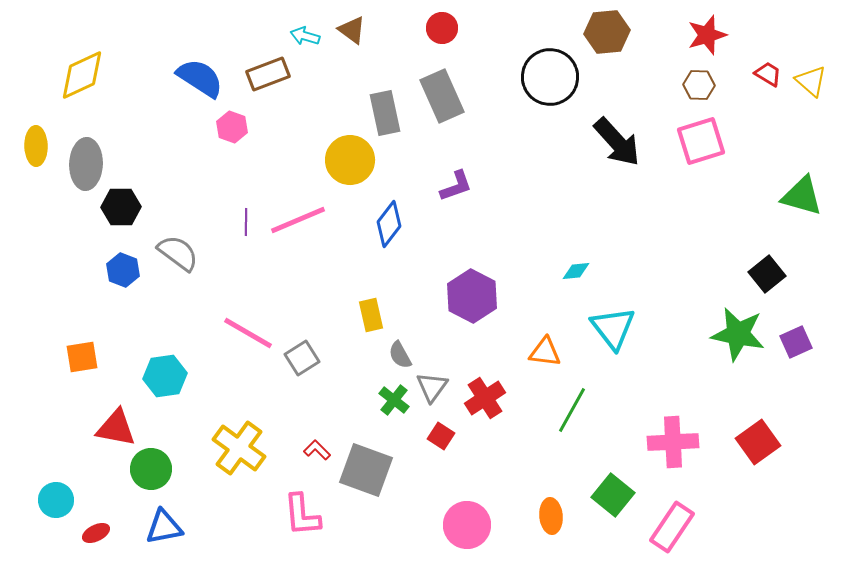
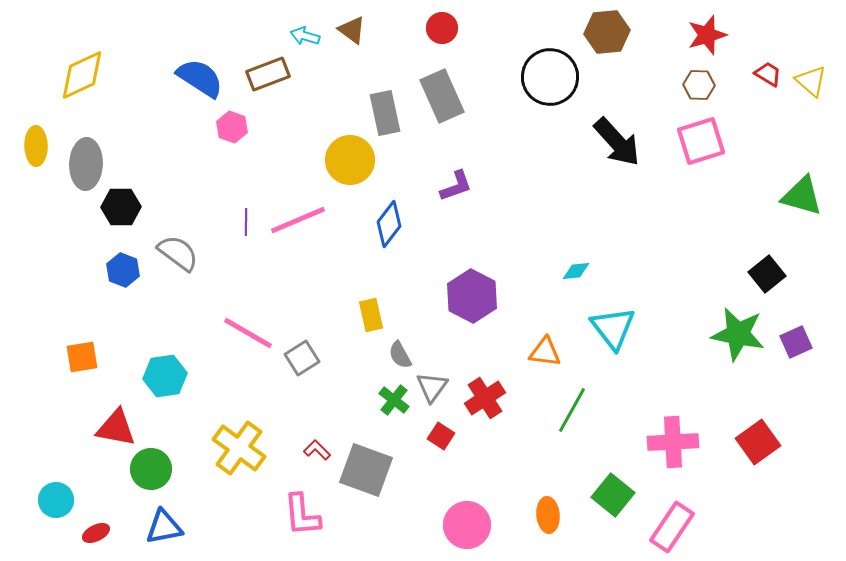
orange ellipse at (551, 516): moved 3 px left, 1 px up
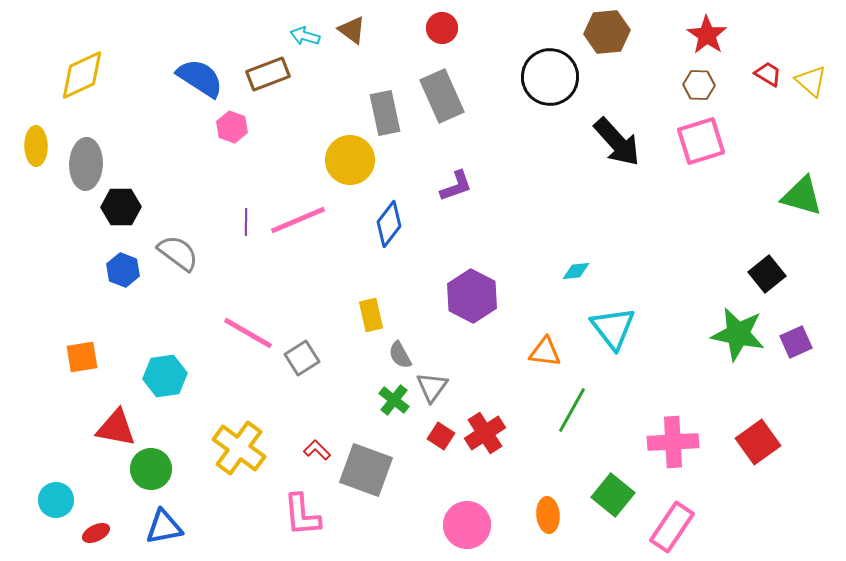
red star at (707, 35): rotated 21 degrees counterclockwise
red cross at (485, 398): moved 35 px down
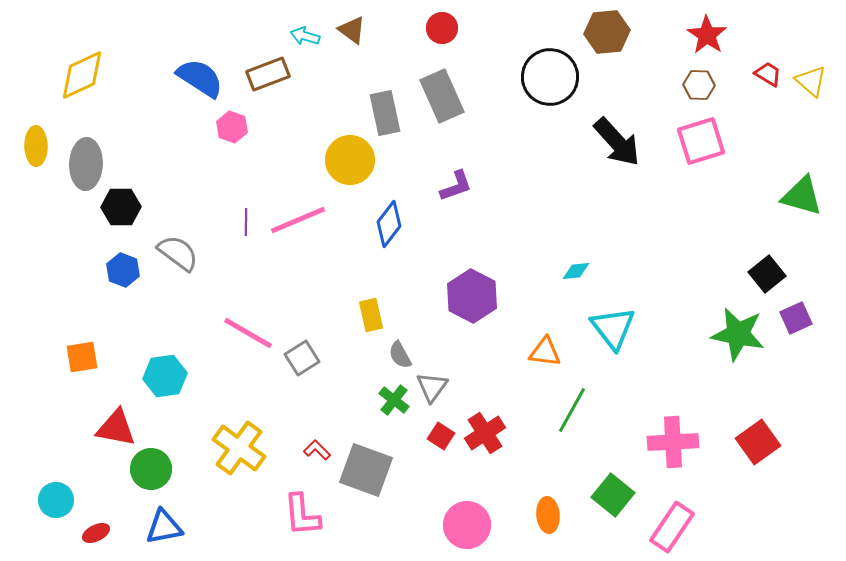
purple square at (796, 342): moved 24 px up
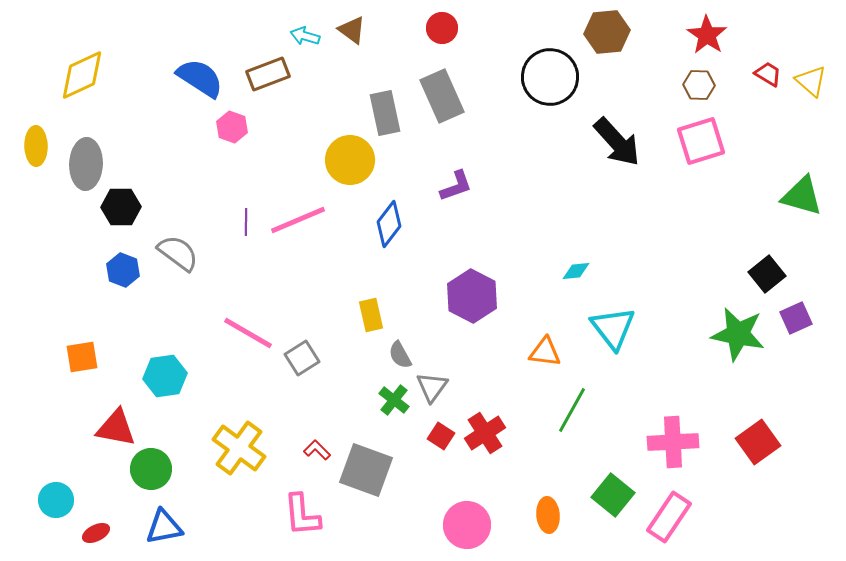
pink rectangle at (672, 527): moved 3 px left, 10 px up
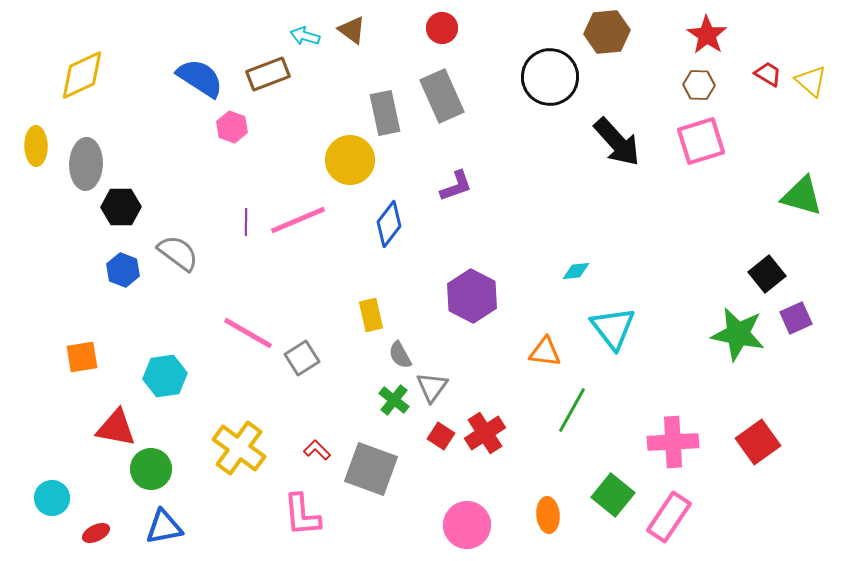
gray square at (366, 470): moved 5 px right, 1 px up
cyan circle at (56, 500): moved 4 px left, 2 px up
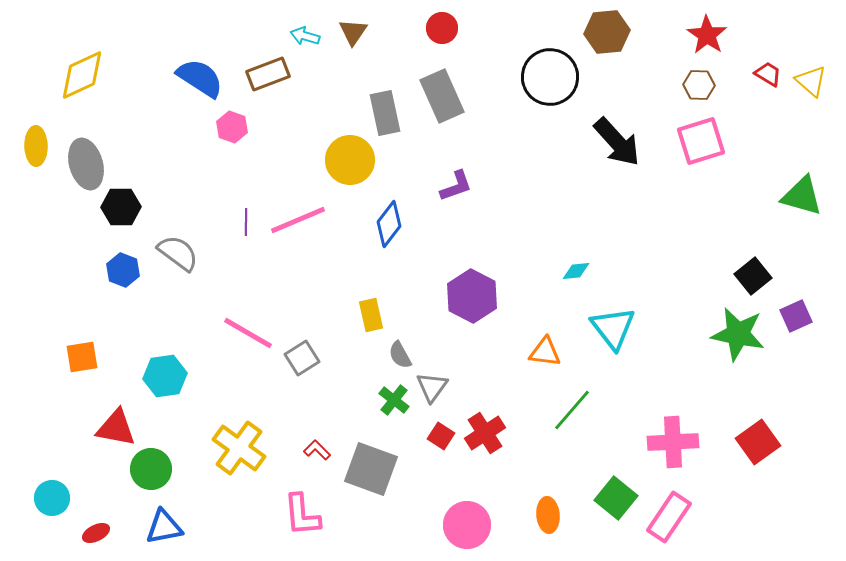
brown triangle at (352, 30): moved 1 px right, 2 px down; rotated 28 degrees clockwise
gray ellipse at (86, 164): rotated 18 degrees counterclockwise
black square at (767, 274): moved 14 px left, 2 px down
purple square at (796, 318): moved 2 px up
green line at (572, 410): rotated 12 degrees clockwise
green square at (613, 495): moved 3 px right, 3 px down
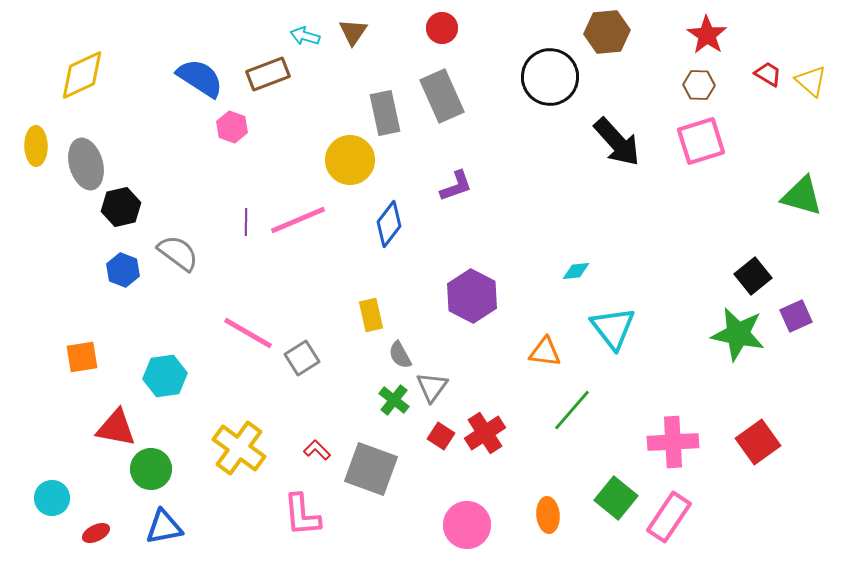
black hexagon at (121, 207): rotated 12 degrees counterclockwise
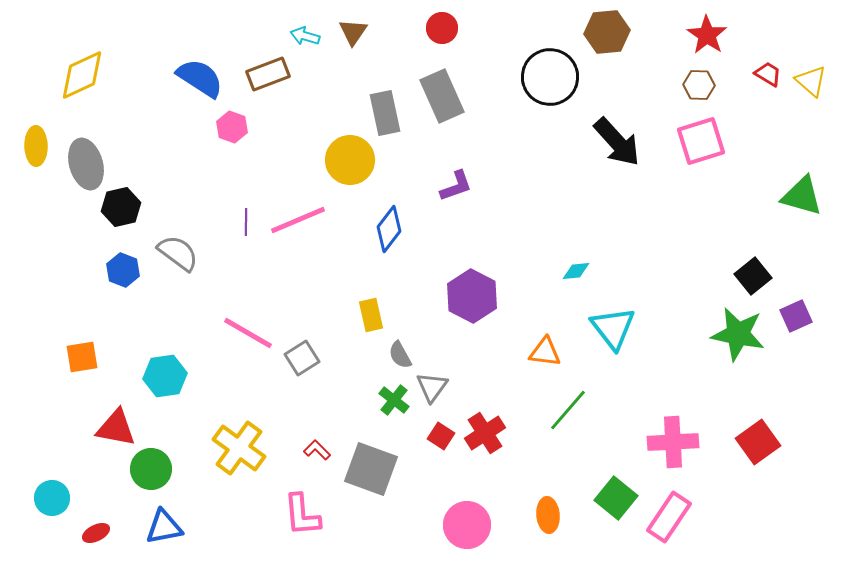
blue diamond at (389, 224): moved 5 px down
green line at (572, 410): moved 4 px left
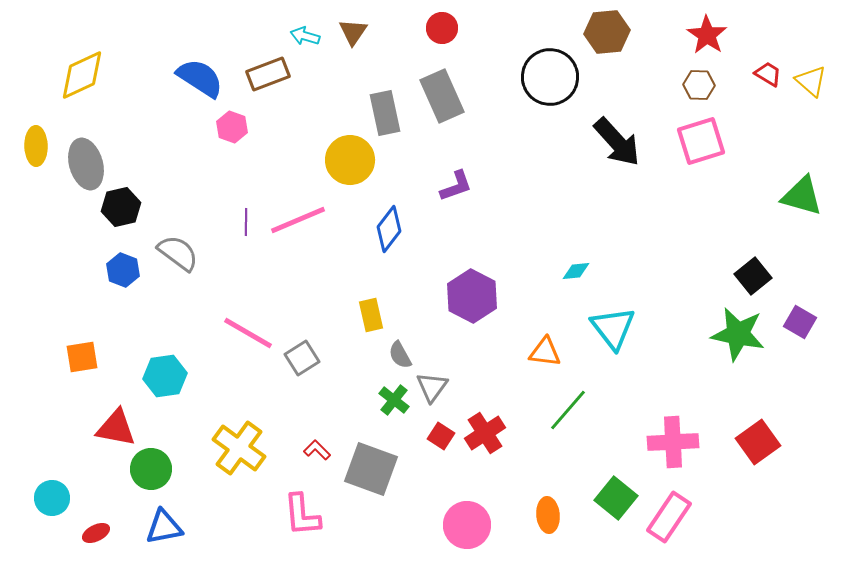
purple square at (796, 316): moved 4 px right, 6 px down; rotated 36 degrees counterclockwise
